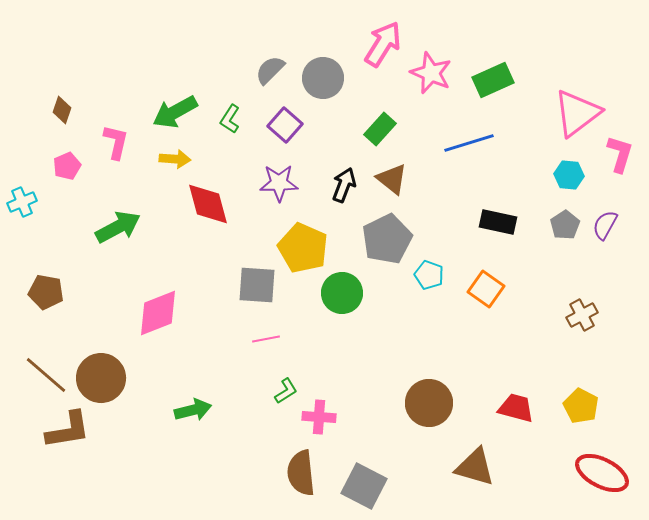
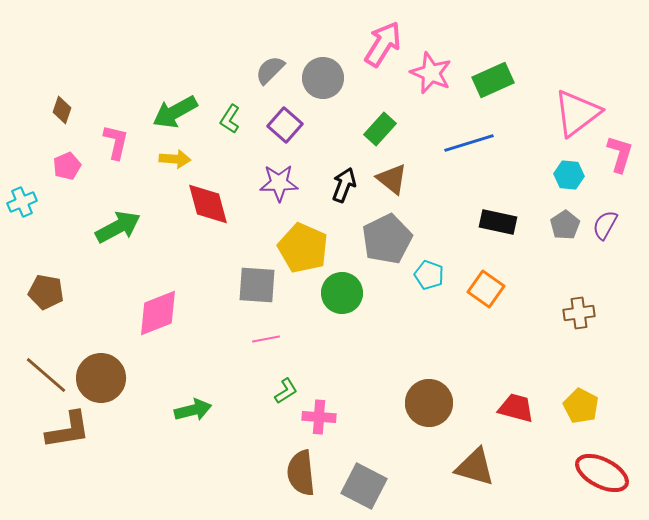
brown cross at (582, 315): moved 3 px left, 2 px up; rotated 20 degrees clockwise
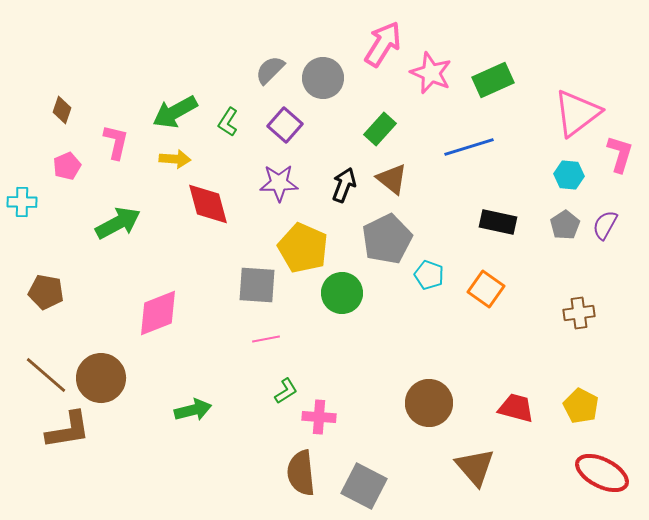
green L-shape at (230, 119): moved 2 px left, 3 px down
blue line at (469, 143): moved 4 px down
cyan cross at (22, 202): rotated 24 degrees clockwise
green arrow at (118, 227): moved 4 px up
brown triangle at (475, 467): rotated 33 degrees clockwise
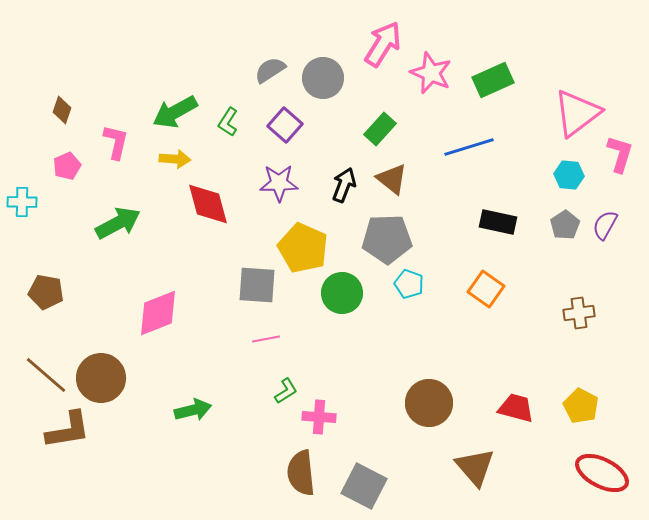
gray semicircle at (270, 70): rotated 12 degrees clockwise
gray pentagon at (387, 239): rotated 24 degrees clockwise
cyan pentagon at (429, 275): moved 20 px left, 9 px down
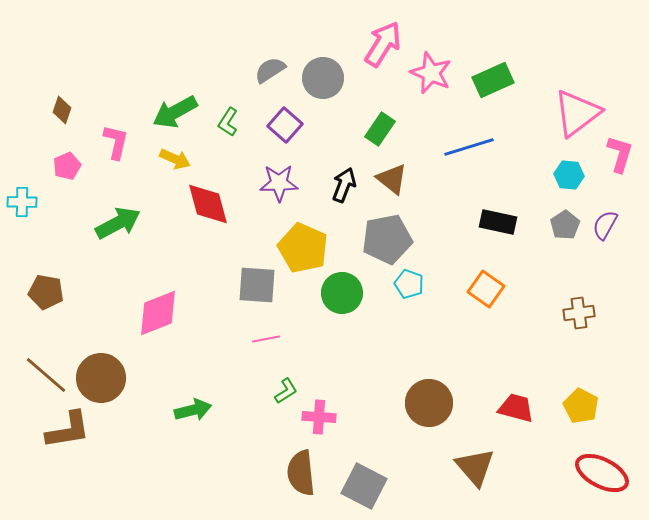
green rectangle at (380, 129): rotated 8 degrees counterclockwise
yellow arrow at (175, 159): rotated 20 degrees clockwise
gray pentagon at (387, 239): rotated 9 degrees counterclockwise
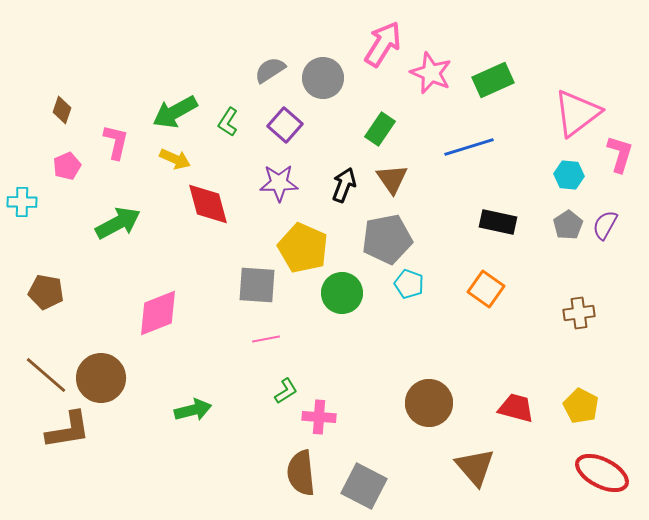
brown triangle at (392, 179): rotated 16 degrees clockwise
gray pentagon at (565, 225): moved 3 px right
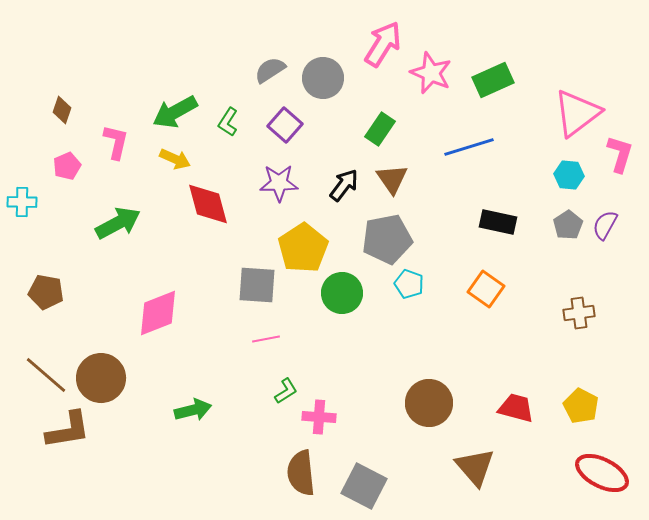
black arrow at (344, 185): rotated 16 degrees clockwise
yellow pentagon at (303, 248): rotated 15 degrees clockwise
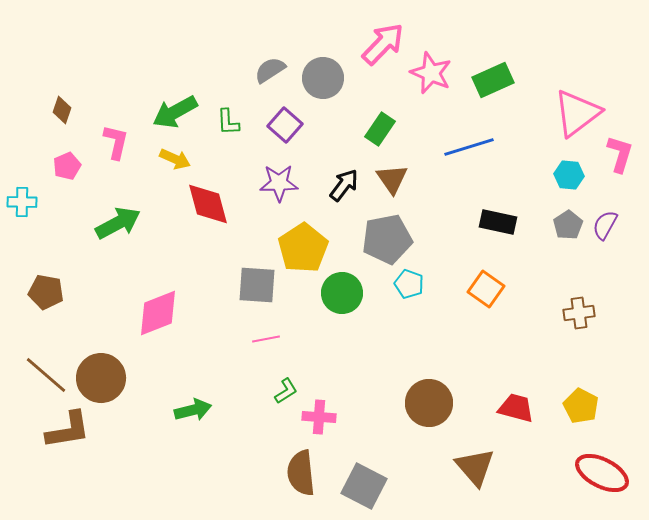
pink arrow at (383, 44): rotated 12 degrees clockwise
green L-shape at (228, 122): rotated 36 degrees counterclockwise
